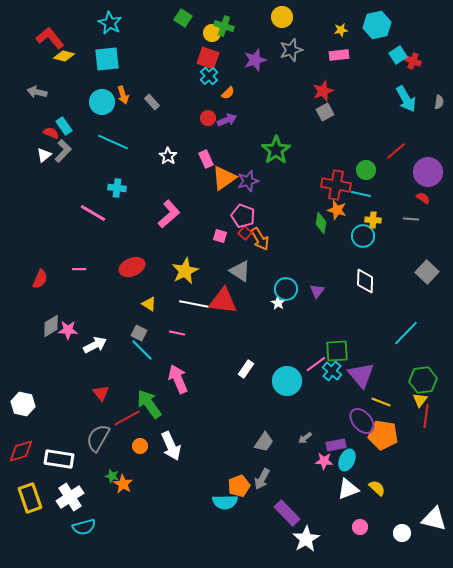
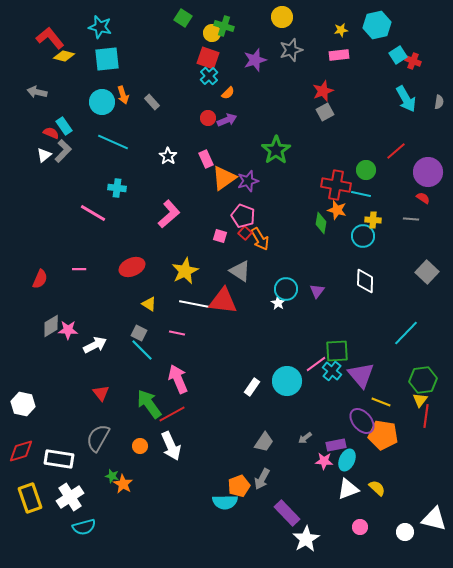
cyan star at (110, 23): moved 10 px left, 4 px down; rotated 15 degrees counterclockwise
white rectangle at (246, 369): moved 6 px right, 18 px down
red line at (127, 418): moved 45 px right, 4 px up
white circle at (402, 533): moved 3 px right, 1 px up
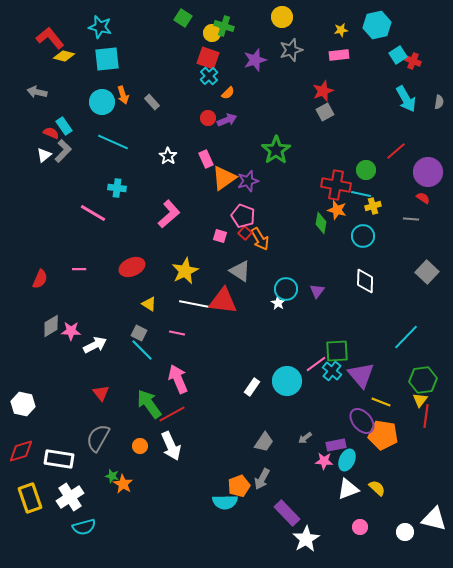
yellow cross at (373, 220): moved 14 px up; rotated 21 degrees counterclockwise
pink star at (68, 330): moved 3 px right, 1 px down
cyan line at (406, 333): moved 4 px down
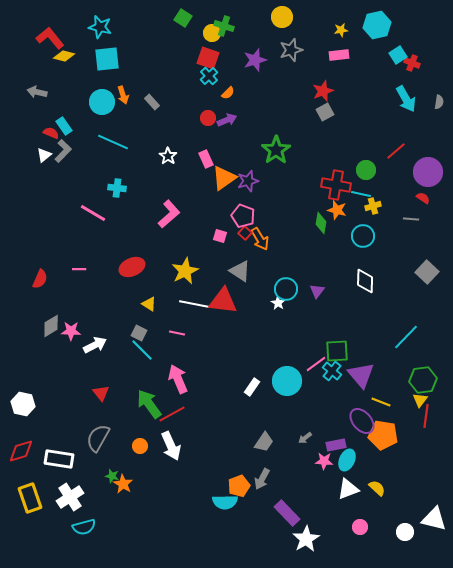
red cross at (413, 61): moved 1 px left, 2 px down
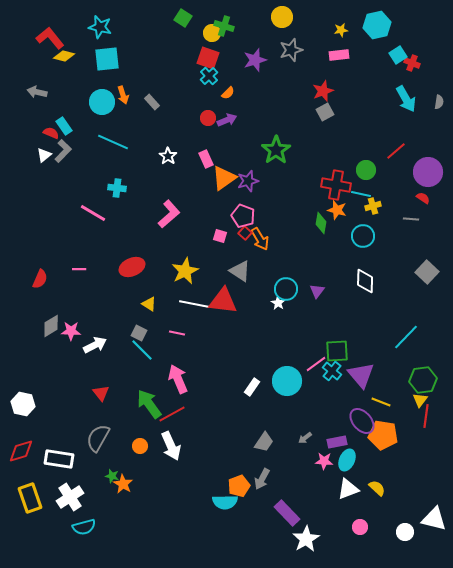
purple rectangle at (336, 445): moved 1 px right, 3 px up
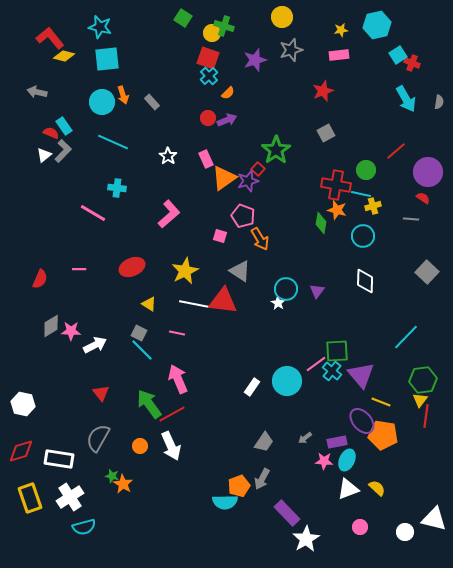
gray square at (325, 112): moved 1 px right, 21 px down
red square at (245, 233): moved 13 px right, 64 px up
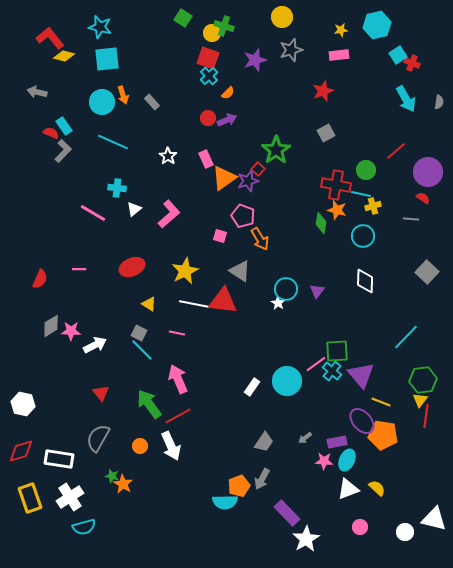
white triangle at (44, 155): moved 90 px right, 54 px down
red line at (172, 414): moved 6 px right, 2 px down
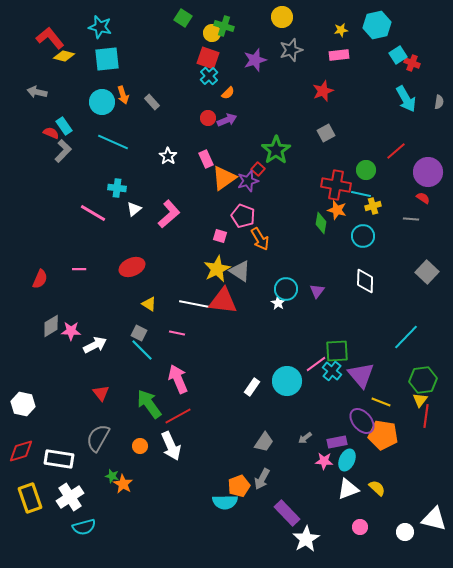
yellow star at (185, 271): moved 32 px right, 2 px up
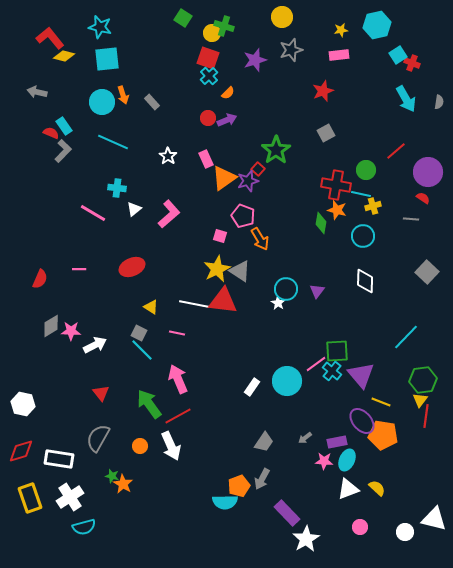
yellow triangle at (149, 304): moved 2 px right, 3 px down
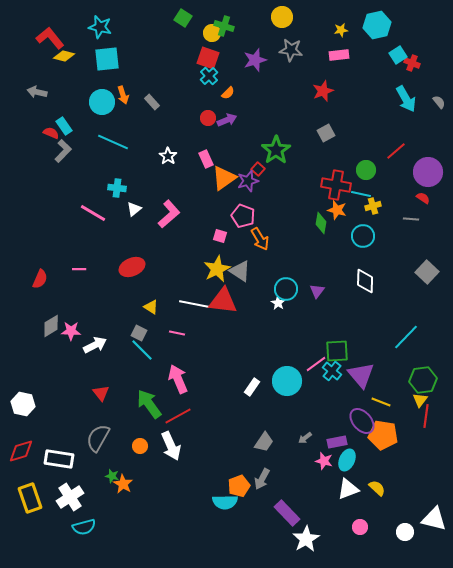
gray star at (291, 50): rotated 25 degrees clockwise
gray semicircle at (439, 102): rotated 48 degrees counterclockwise
pink star at (324, 461): rotated 12 degrees clockwise
